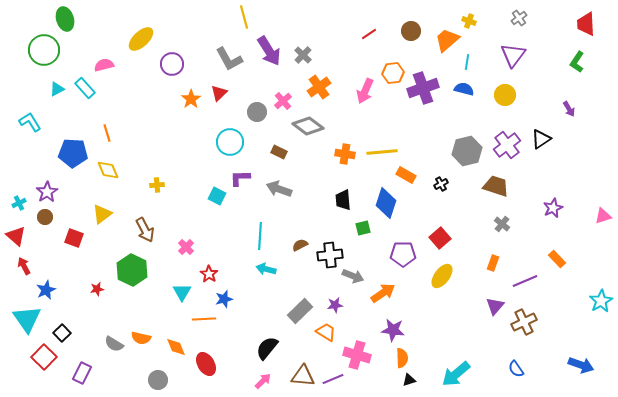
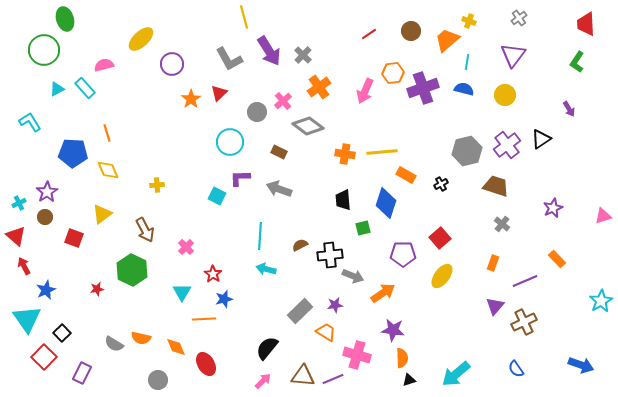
red star at (209, 274): moved 4 px right
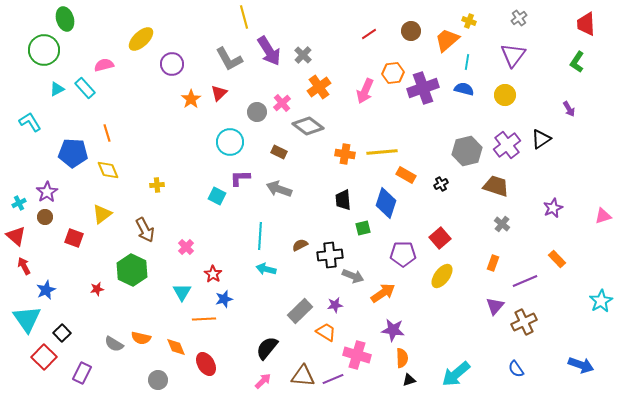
pink cross at (283, 101): moved 1 px left, 2 px down
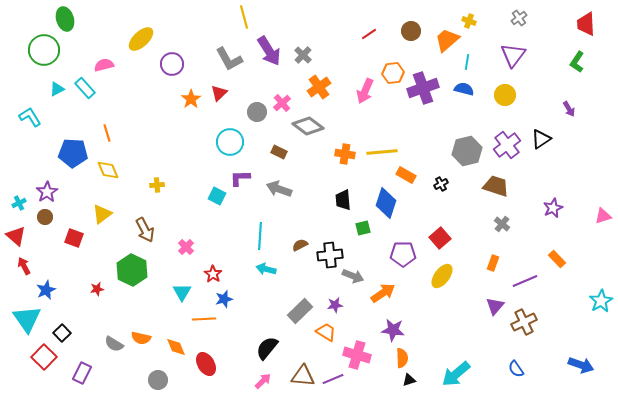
cyan L-shape at (30, 122): moved 5 px up
